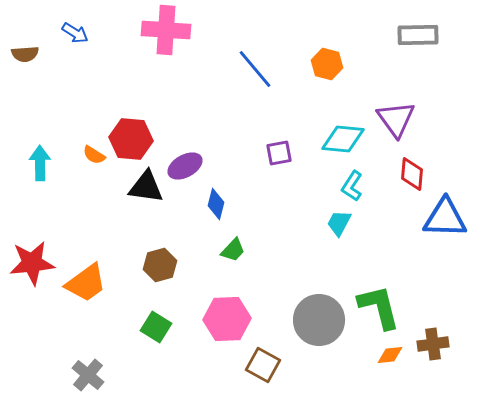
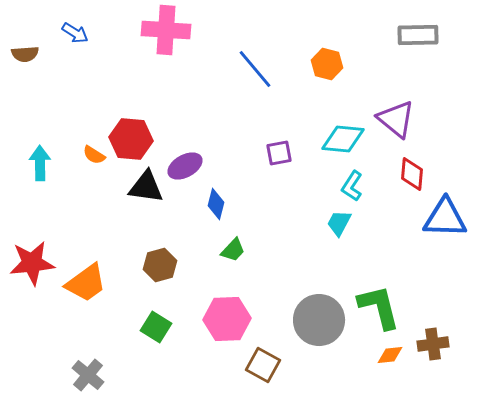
purple triangle: rotated 15 degrees counterclockwise
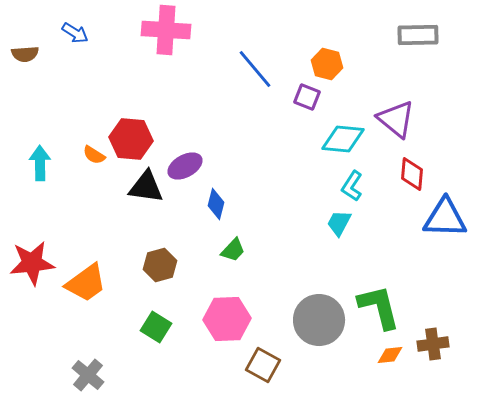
purple square: moved 28 px right, 56 px up; rotated 32 degrees clockwise
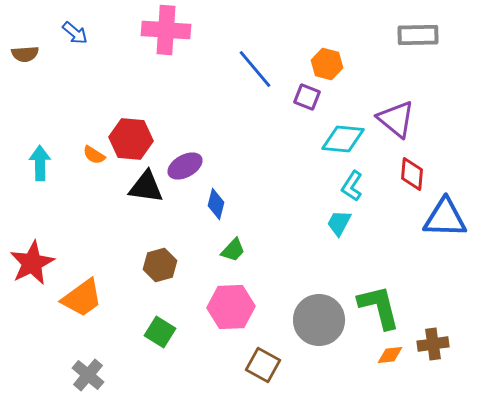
blue arrow: rotated 8 degrees clockwise
red star: rotated 21 degrees counterclockwise
orange trapezoid: moved 4 px left, 15 px down
pink hexagon: moved 4 px right, 12 px up
green square: moved 4 px right, 5 px down
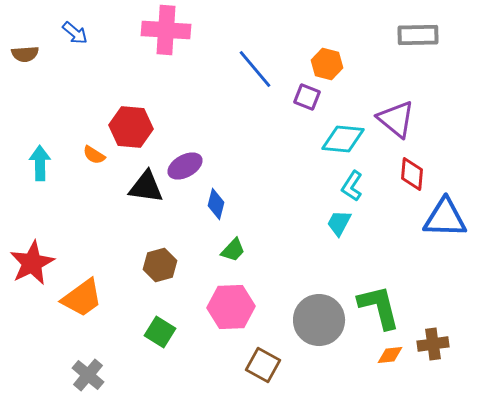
red hexagon: moved 12 px up
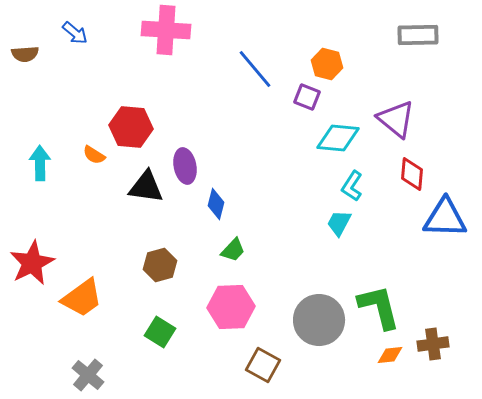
cyan diamond: moved 5 px left, 1 px up
purple ellipse: rotated 72 degrees counterclockwise
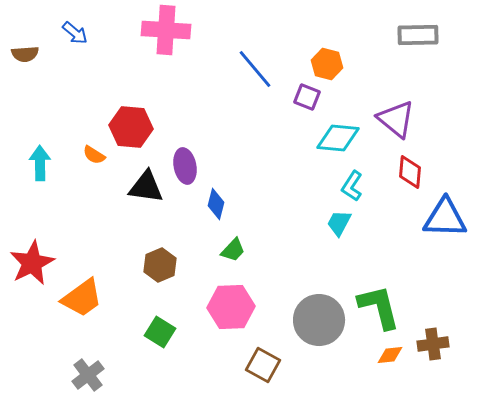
red diamond: moved 2 px left, 2 px up
brown hexagon: rotated 8 degrees counterclockwise
gray cross: rotated 12 degrees clockwise
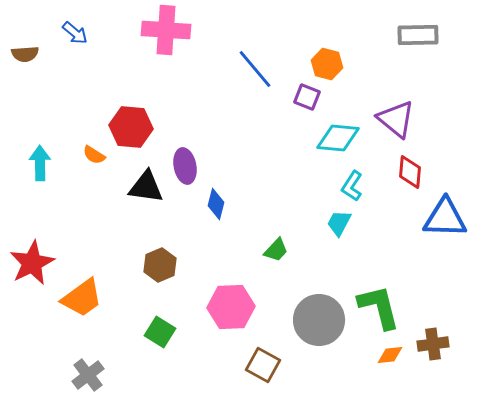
green trapezoid: moved 43 px right
